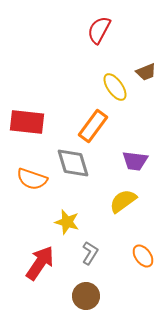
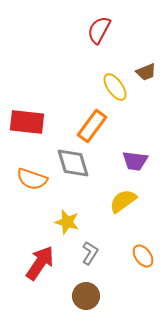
orange rectangle: moved 1 px left
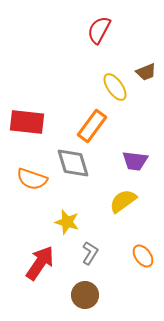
brown circle: moved 1 px left, 1 px up
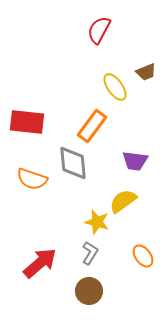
gray diamond: rotated 12 degrees clockwise
yellow star: moved 30 px right
red arrow: rotated 15 degrees clockwise
brown circle: moved 4 px right, 4 px up
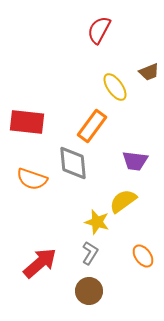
brown trapezoid: moved 3 px right
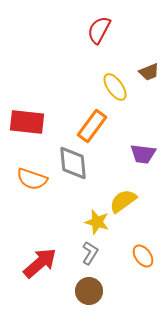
purple trapezoid: moved 8 px right, 7 px up
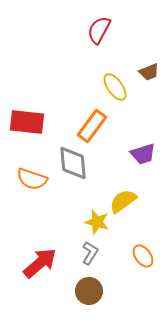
purple trapezoid: rotated 24 degrees counterclockwise
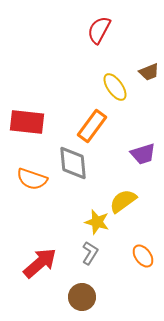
brown circle: moved 7 px left, 6 px down
